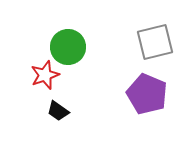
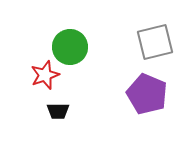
green circle: moved 2 px right
black trapezoid: rotated 35 degrees counterclockwise
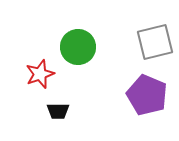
green circle: moved 8 px right
red star: moved 5 px left, 1 px up
purple pentagon: moved 1 px down
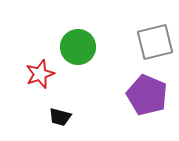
black trapezoid: moved 2 px right, 6 px down; rotated 15 degrees clockwise
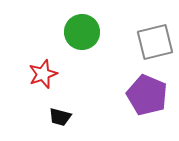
green circle: moved 4 px right, 15 px up
red star: moved 3 px right
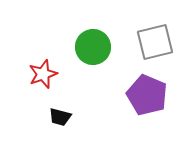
green circle: moved 11 px right, 15 px down
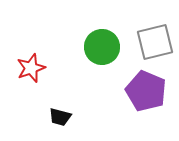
green circle: moved 9 px right
red star: moved 12 px left, 6 px up
purple pentagon: moved 1 px left, 4 px up
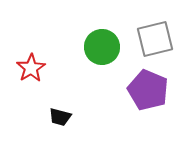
gray square: moved 3 px up
red star: rotated 12 degrees counterclockwise
purple pentagon: moved 2 px right, 1 px up
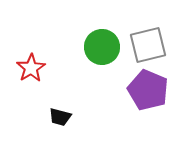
gray square: moved 7 px left, 6 px down
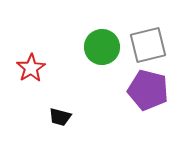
purple pentagon: rotated 9 degrees counterclockwise
